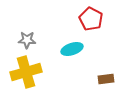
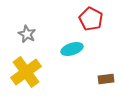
gray star: moved 6 px up; rotated 24 degrees clockwise
yellow cross: rotated 20 degrees counterclockwise
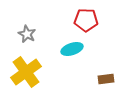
red pentagon: moved 5 px left, 1 px down; rotated 25 degrees counterclockwise
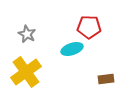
red pentagon: moved 3 px right, 7 px down
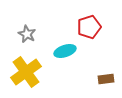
red pentagon: rotated 20 degrees counterclockwise
cyan ellipse: moved 7 px left, 2 px down
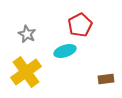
red pentagon: moved 9 px left, 2 px up; rotated 10 degrees counterclockwise
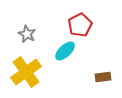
cyan ellipse: rotated 25 degrees counterclockwise
brown rectangle: moved 3 px left, 2 px up
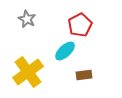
gray star: moved 15 px up
yellow cross: moved 2 px right
brown rectangle: moved 19 px left, 2 px up
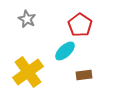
red pentagon: rotated 10 degrees counterclockwise
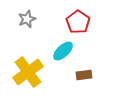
gray star: rotated 24 degrees clockwise
red pentagon: moved 2 px left, 3 px up
cyan ellipse: moved 2 px left
